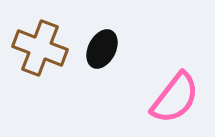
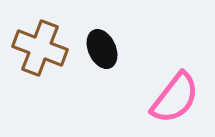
black ellipse: rotated 51 degrees counterclockwise
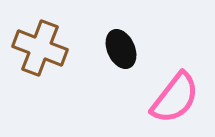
black ellipse: moved 19 px right
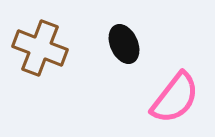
black ellipse: moved 3 px right, 5 px up
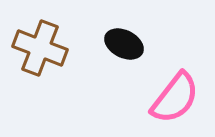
black ellipse: rotated 39 degrees counterclockwise
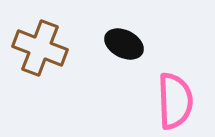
pink semicircle: moved 3 px down; rotated 40 degrees counterclockwise
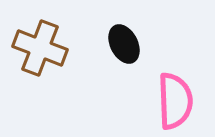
black ellipse: rotated 36 degrees clockwise
